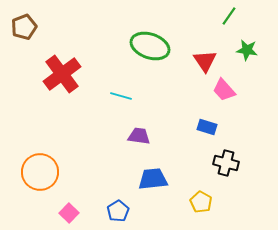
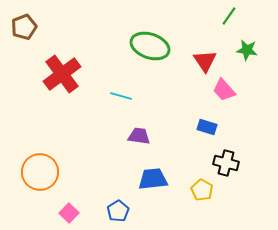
yellow pentagon: moved 1 px right, 12 px up
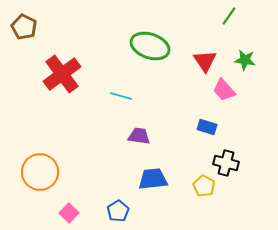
brown pentagon: rotated 25 degrees counterclockwise
green star: moved 2 px left, 10 px down
yellow pentagon: moved 2 px right, 4 px up
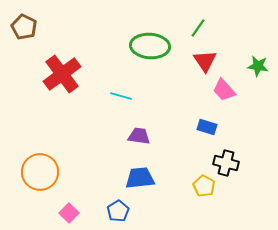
green line: moved 31 px left, 12 px down
green ellipse: rotated 15 degrees counterclockwise
green star: moved 13 px right, 6 px down
blue trapezoid: moved 13 px left, 1 px up
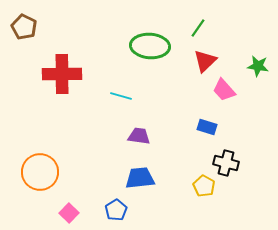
red triangle: rotated 20 degrees clockwise
red cross: rotated 36 degrees clockwise
blue pentagon: moved 2 px left, 1 px up
